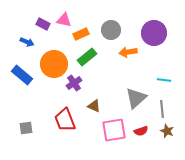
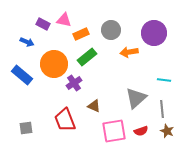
orange arrow: moved 1 px right
pink square: moved 1 px down
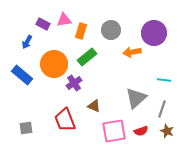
pink triangle: rotated 21 degrees counterclockwise
orange rectangle: moved 3 px up; rotated 49 degrees counterclockwise
blue arrow: rotated 96 degrees clockwise
orange arrow: moved 3 px right
gray line: rotated 24 degrees clockwise
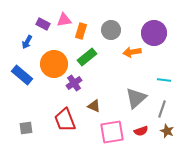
pink square: moved 2 px left, 1 px down
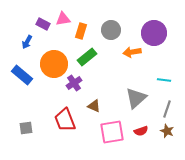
pink triangle: moved 1 px left, 1 px up
gray line: moved 5 px right
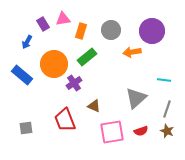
purple rectangle: rotated 32 degrees clockwise
purple circle: moved 2 px left, 2 px up
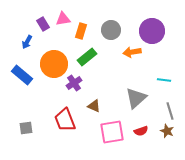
gray line: moved 3 px right, 2 px down; rotated 36 degrees counterclockwise
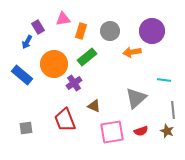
purple rectangle: moved 5 px left, 3 px down
gray circle: moved 1 px left, 1 px down
gray line: moved 3 px right, 1 px up; rotated 12 degrees clockwise
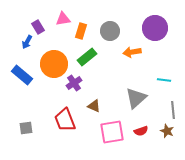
purple circle: moved 3 px right, 3 px up
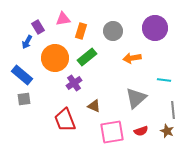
gray circle: moved 3 px right
orange arrow: moved 6 px down
orange circle: moved 1 px right, 6 px up
gray square: moved 2 px left, 29 px up
